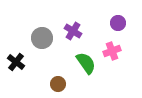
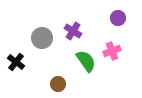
purple circle: moved 5 px up
green semicircle: moved 2 px up
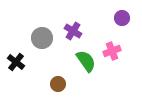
purple circle: moved 4 px right
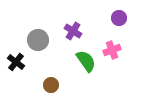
purple circle: moved 3 px left
gray circle: moved 4 px left, 2 px down
pink cross: moved 1 px up
brown circle: moved 7 px left, 1 px down
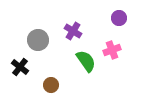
black cross: moved 4 px right, 5 px down
